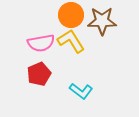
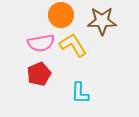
orange circle: moved 10 px left
yellow L-shape: moved 2 px right, 4 px down
cyan L-shape: moved 1 px left, 2 px down; rotated 55 degrees clockwise
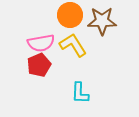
orange circle: moved 9 px right
red pentagon: moved 9 px up
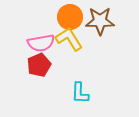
orange circle: moved 2 px down
brown star: moved 2 px left
yellow L-shape: moved 4 px left, 6 px up
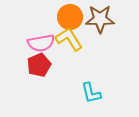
brown star: moved 2 px up
cyan L-shape: moved 11 px right; rotated 15 degrees counterclockwise
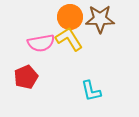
red pentagon: moved 13 px left, 12 px down
cyan L-shape: moved 2 px up
